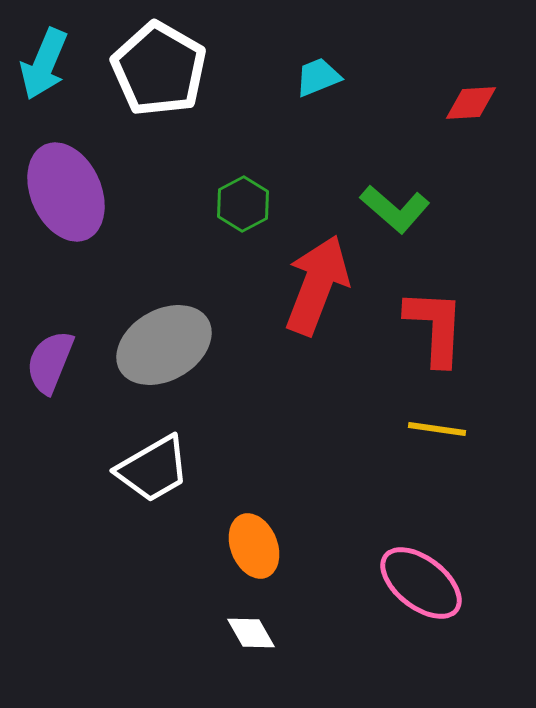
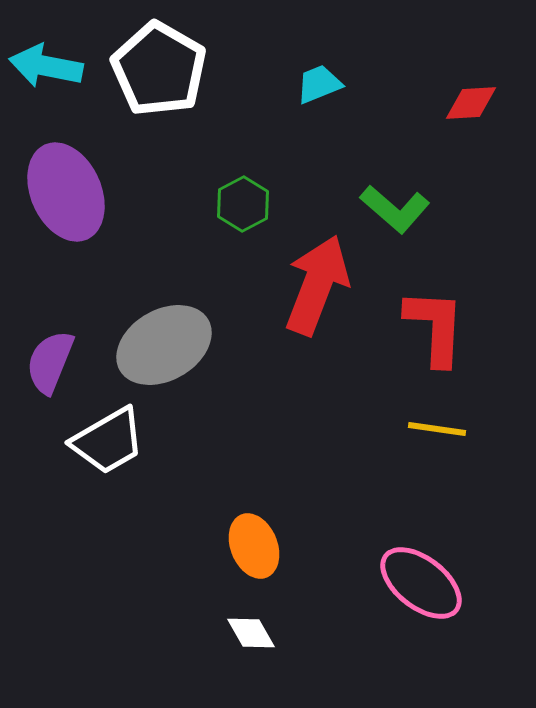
cyan arrow: moved 2 px right, 2 px down; rotated 78 degrees clockwise
cyan trapezoid: moved 1 px right, 7 px down
white trapezoid: moved 45 px left, 28 px up
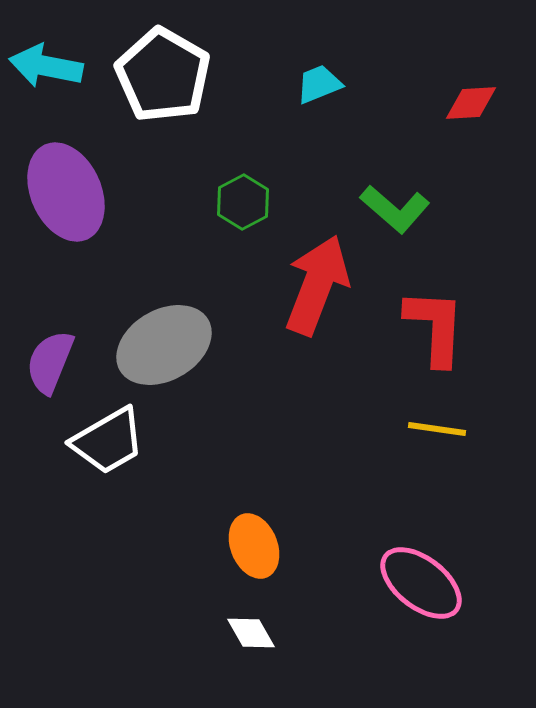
white pentagon: moved 4 px right, 6 px down
green hexagon: moved 2 px up
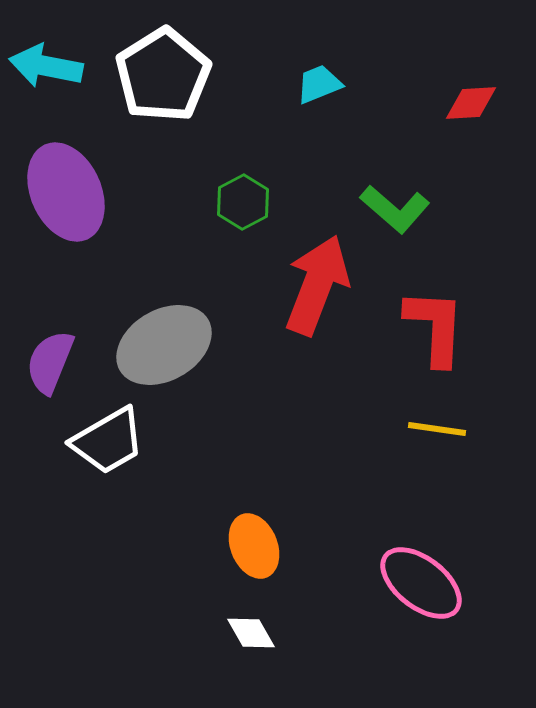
white pentagon: rotated 10 degrees clockwise
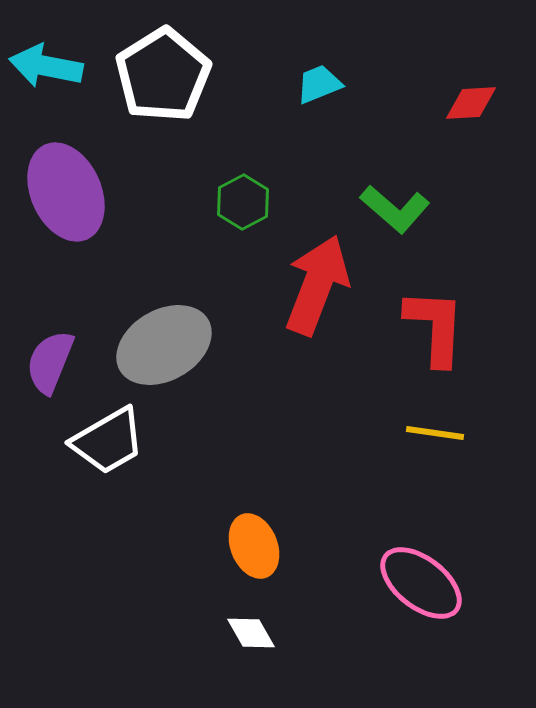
yellow line: moved 2 px left, 4 px down
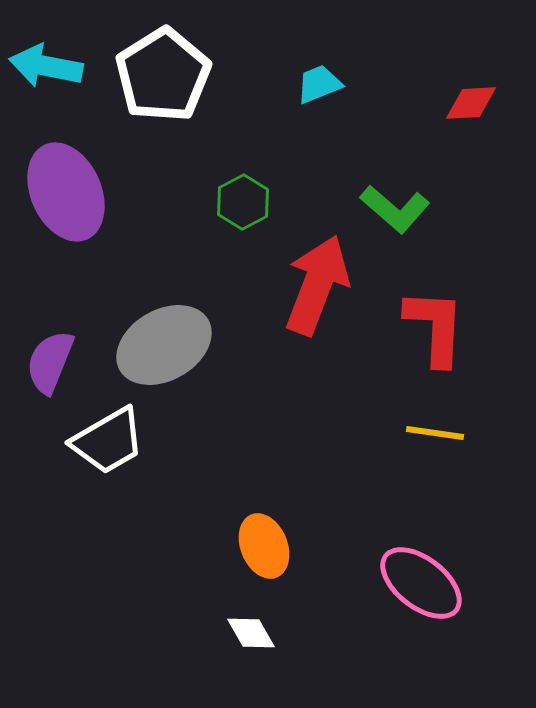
orange ellipse: moved 10 px right
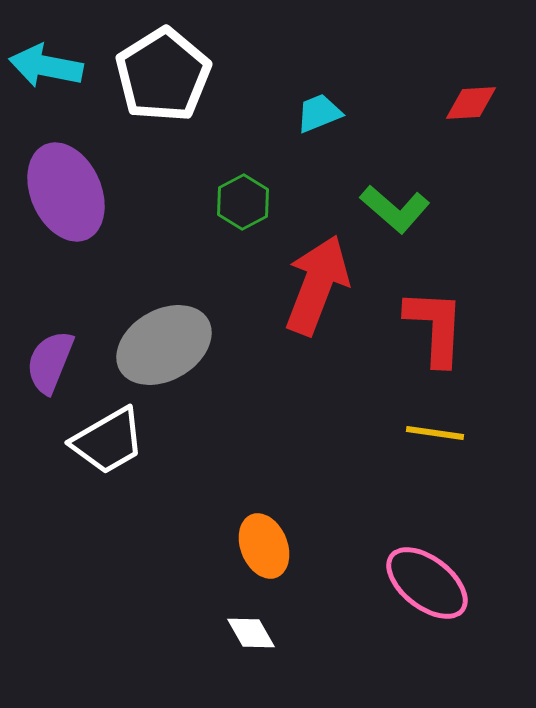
cyan trapezoid: moved 29 px down
pink ellipse: moved 6 px right
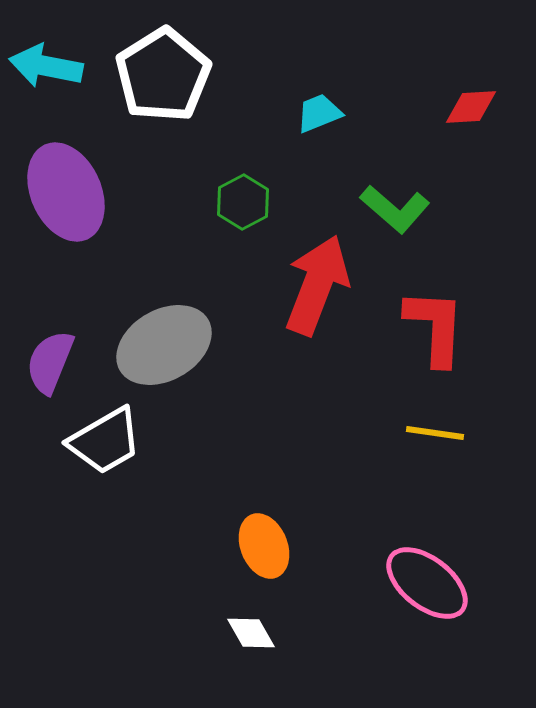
red diamond: moved 4 px down
white trapezoid: moved 3 px left
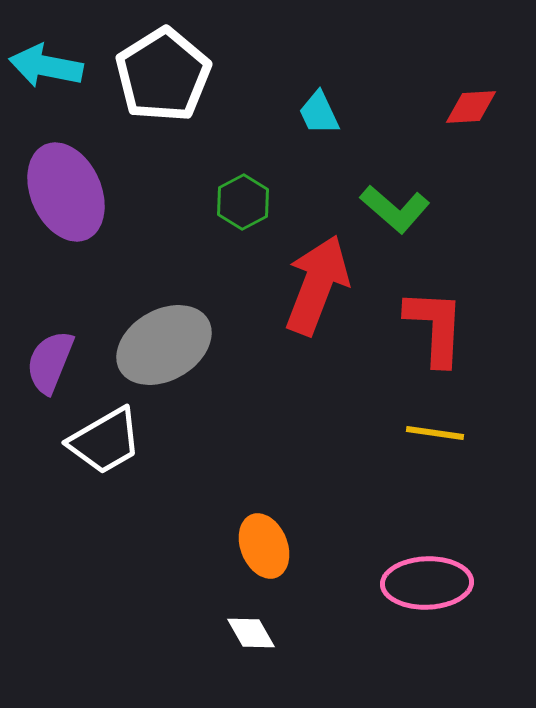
cyan trapezoid: rotated 93 degrees counterclockwise
pink ellipse: rotated 40 degrees counterclockwise
